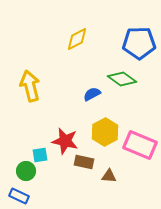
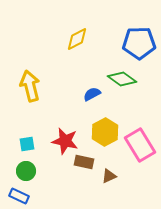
pink rectangle: rotated 36 degrees clockwise
cyan square: moved 13 px left, 11 px up
brown triangle: rotated 28 degrees counterclockwise
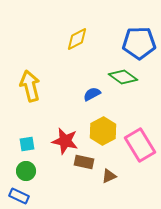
green diamond: moved 1 px right, 2 px up
yellow hexagon: moved 2 px left, 1 px up
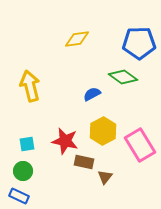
yellow diamond: rotated 20 degrees clockwise
green circle: moved 3 px left
brown triangle: moved 4 px left, 1 px down; rotated 28 degrees counterclockwise
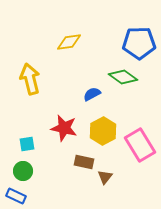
yellow diamond: moved 8 px left, 3 px down
yellow arrow: moved 7 px up
red star: moved 1 px left, 13 px up
blue rectangle: moved 3 px left
